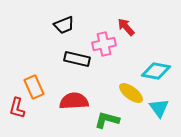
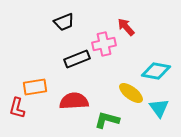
black trapezoid: moved 3 px up
black rectangle: rotated 35 degrees counterclockwise
orange rectangle: moved 1 px right; rotated 75 degrees counterclockwise
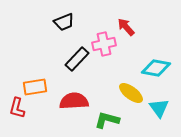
black rectangle: rotated 25 degrees counterclockwise
cyan diamond: moved 3 px up
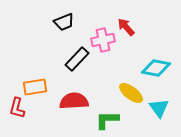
pink cross: moved 1 px left, 4 px up
green L-shape: rotated 15 degrees counterclockwise
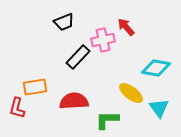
black rectangle: moved 1 px right, 2 px up
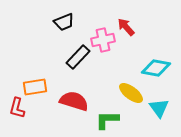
red semicircle: rotated 20 degrees clockwise
